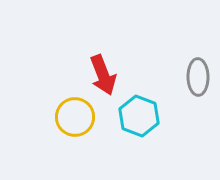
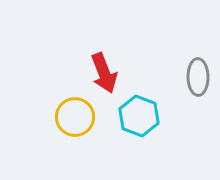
red arrow: moved 1 px right, 2 px up
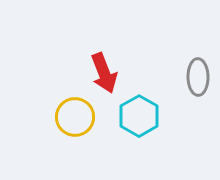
cyan hexagon: rotated 9 degrees clockwise
